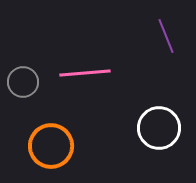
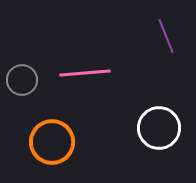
gray circle: moved 1 px left, 2 px up
orange circle: moved 1 px right, 4 px up
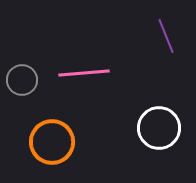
pink line: moved 1 px left
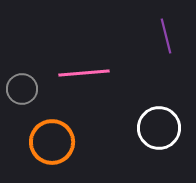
purple line: rotated 8 degrees clockwise
gray circle: moved 9 px down
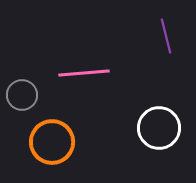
gray circle: moved 6 px down
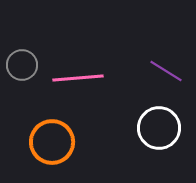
purple line: moved 35 px down; rotated 44 degrees counterclockwise
pink line: moved 6 px left, 5 px down
gray circle: moved 30 px up
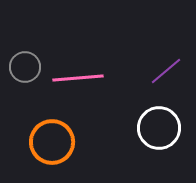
gray circle: moved 3 px right, 2 px down
purple line: rotated 72 degrees counterclockwise
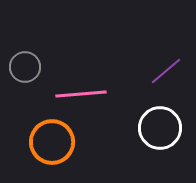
pink line: moved 3 px right, 16 px down
white circle: moved 1 px right
